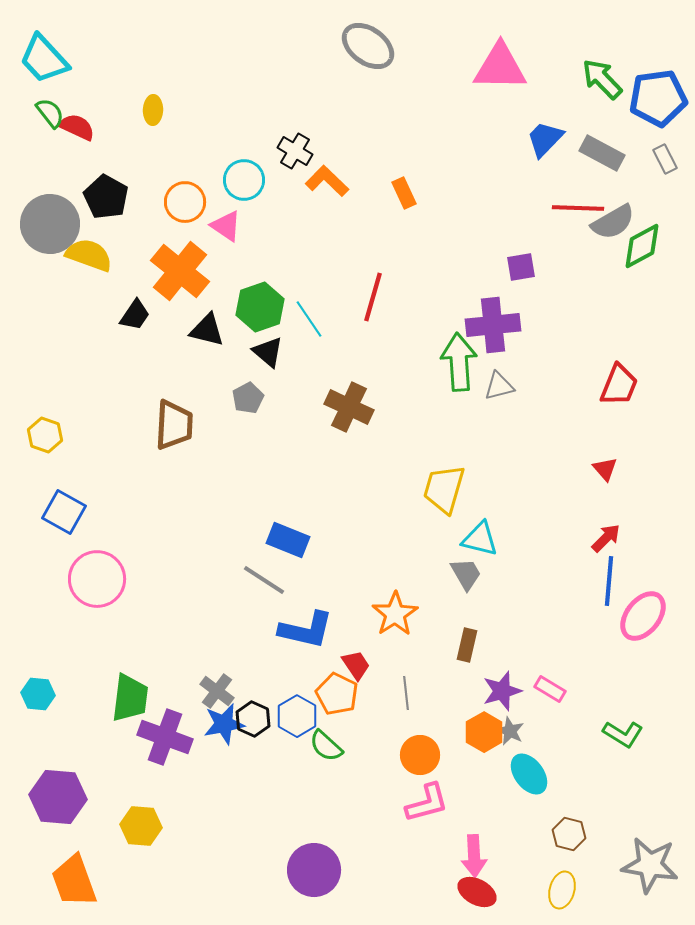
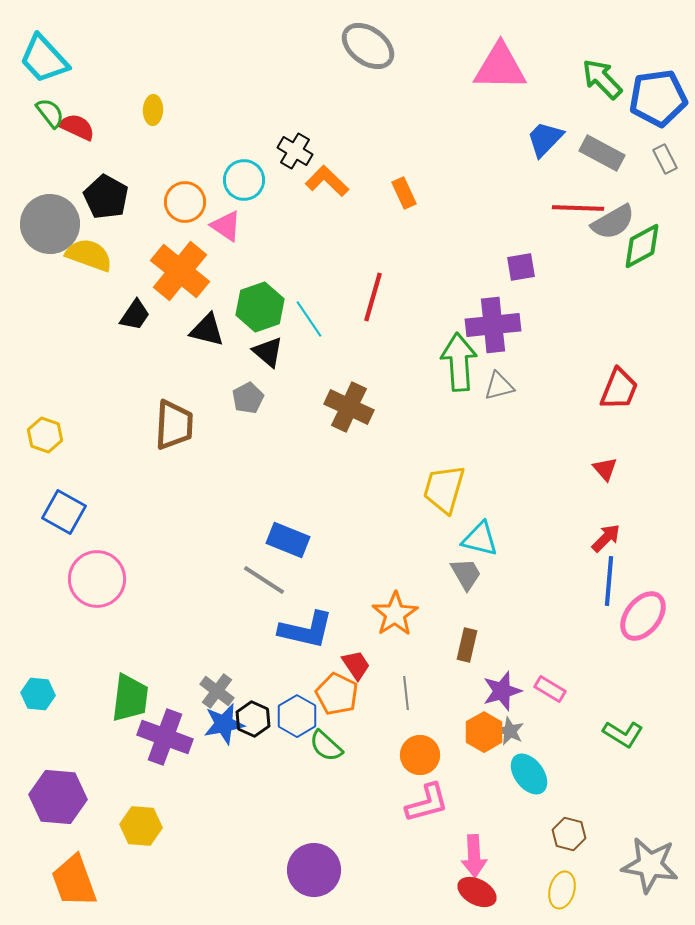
red trapezoid at (619, 385): moved 4 px down
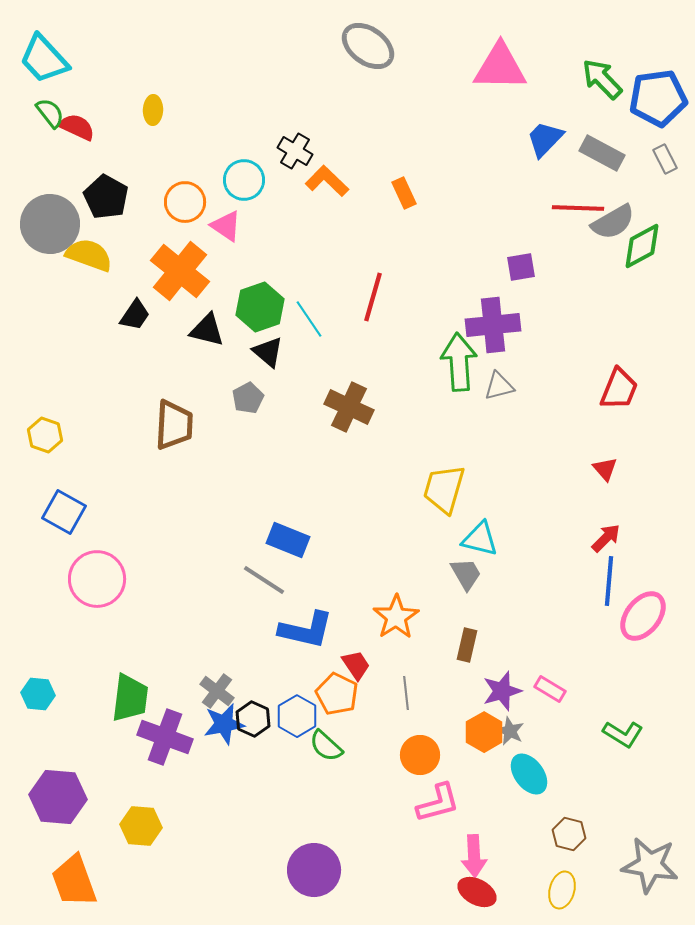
orange star at (395, 614): moved 1 px right, 3 px down
pink L-shape at (427, 803): moved 11 px right
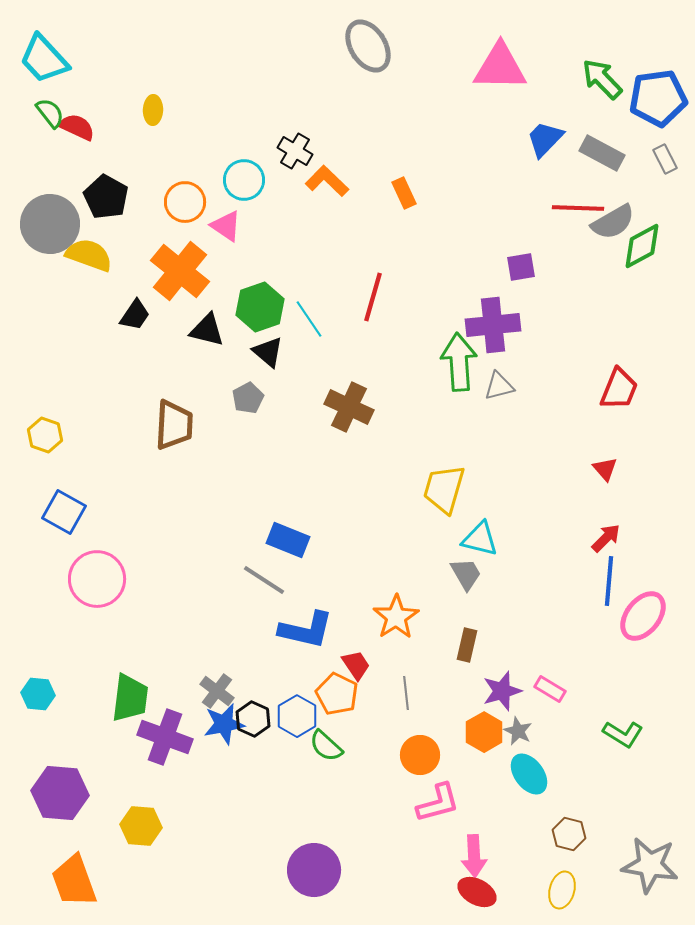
gray ellipse at (368, 46): rotated 22 degrees clockwise
gray star at (510, 731): moved 8 px right
purple hexagon at (58, 797): moved 2 px right, 4 px up
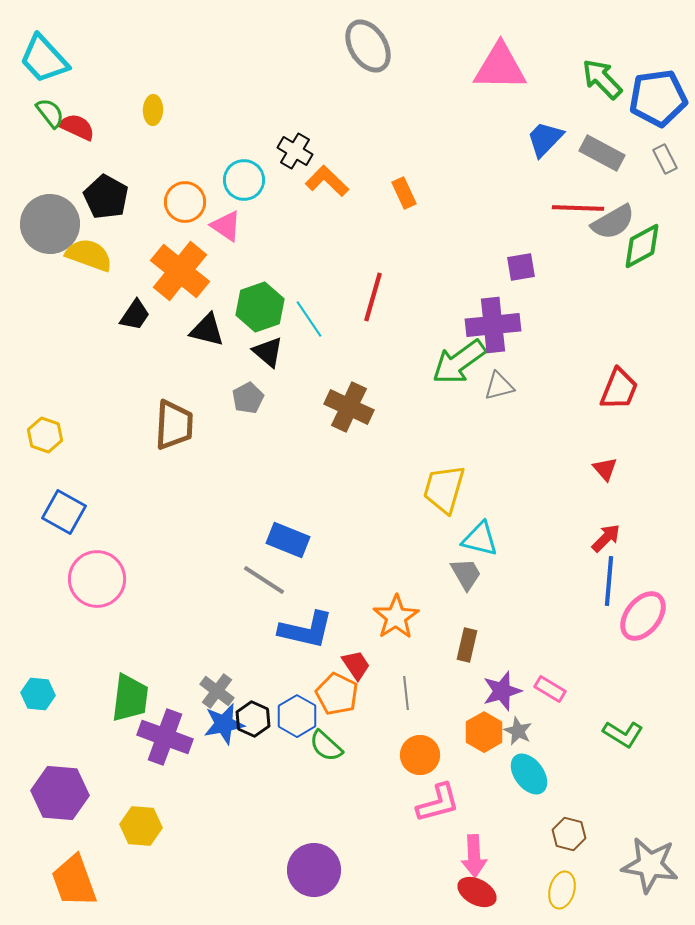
green arrow at (459, 362): rotated 122 degrees counterclockwise
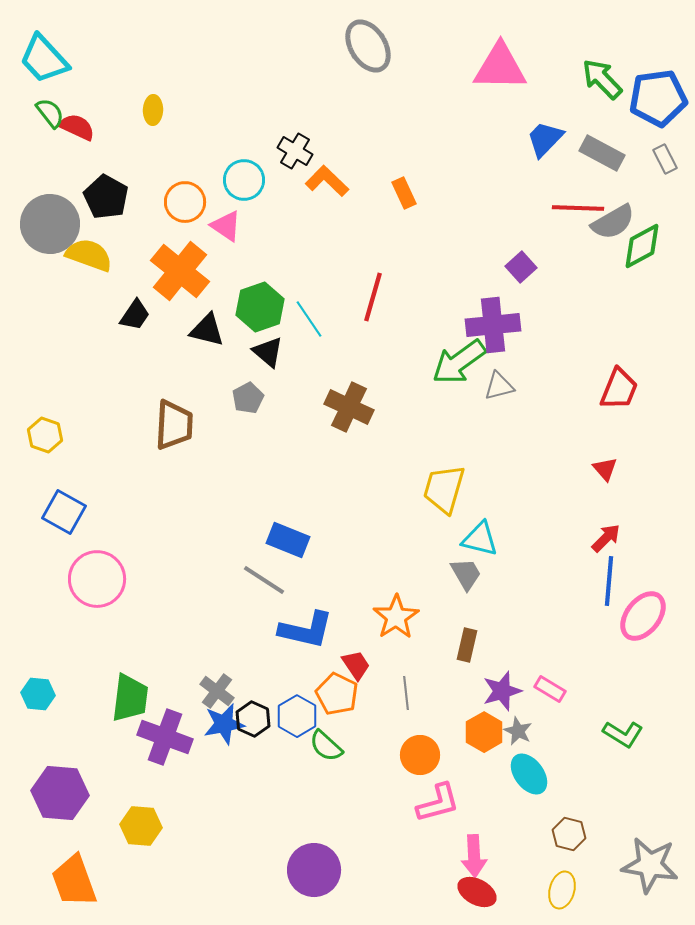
purple square at (521, 267): rotated 32 degrees counterclockwise
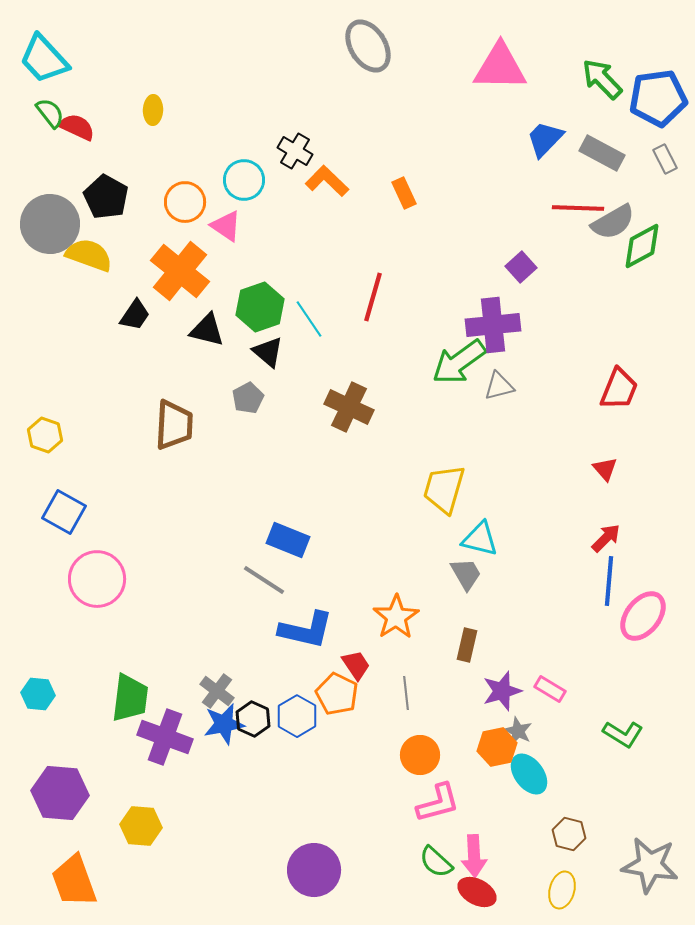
orange hexagon at (484, 732): moved 13 px right, 15 px down; rotated 18 degrees clockwise
green semicircle at (326, 746): moved 110 px right, 116 px down
